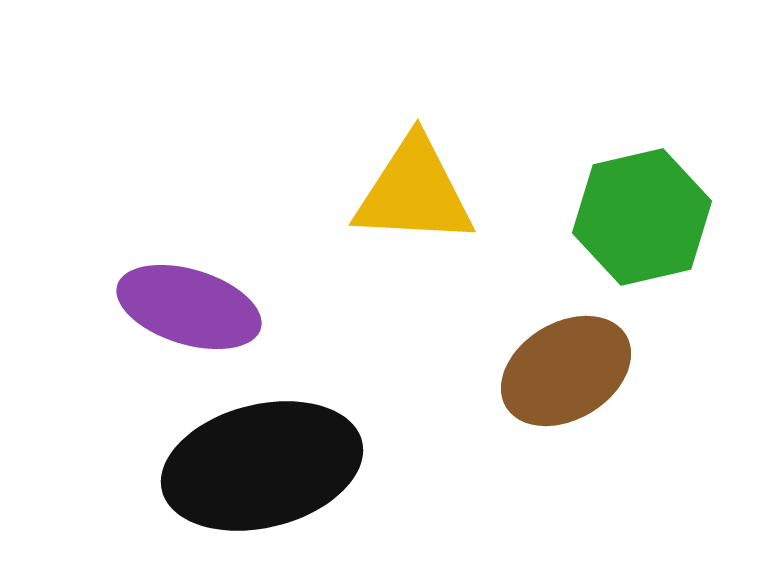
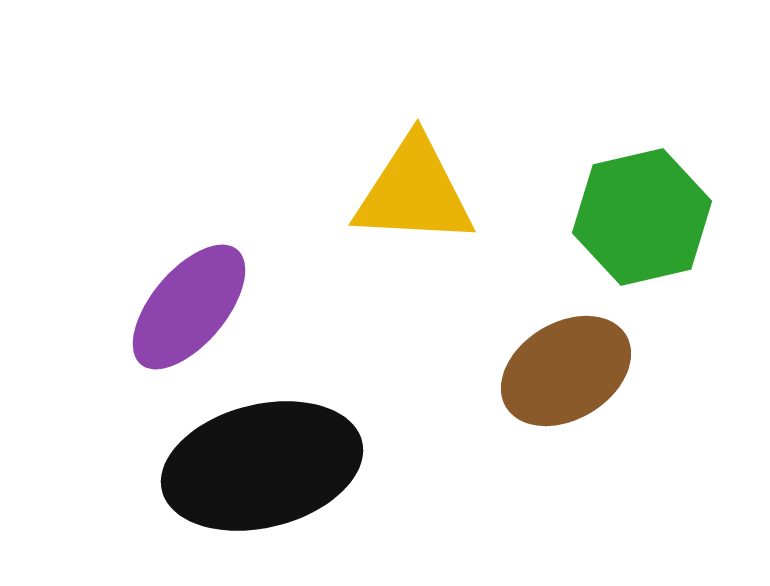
purple ellipse: rotated 67 degrees counterclockwise
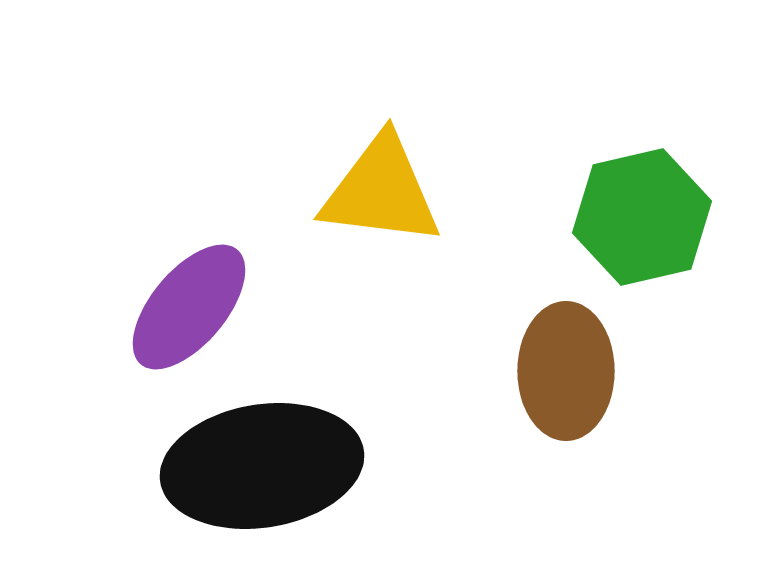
yellow triangle: moved 33 px left, 1 px up; rotated 4 degrees clockwise
brown ellipse: rotated 59 degrees counterclockwise
black ellipse: rotated 5 degrees clockwise
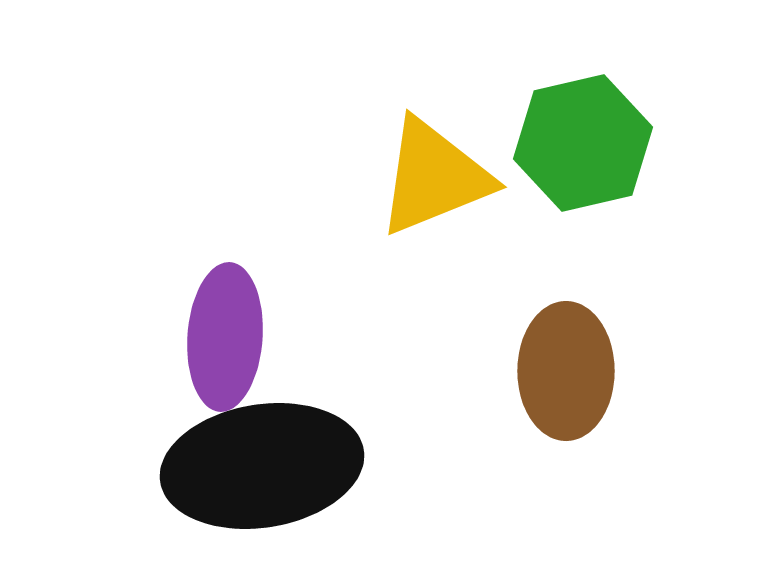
yellow triangle: moved 53 px right, 14 px up; rotated 29 degrees counterclockwise
green hexagon: moved 59 px left, 74 px up
purple ellipse: moved 36 px right, 30 px down; rotated 36 degrees counterclockwise
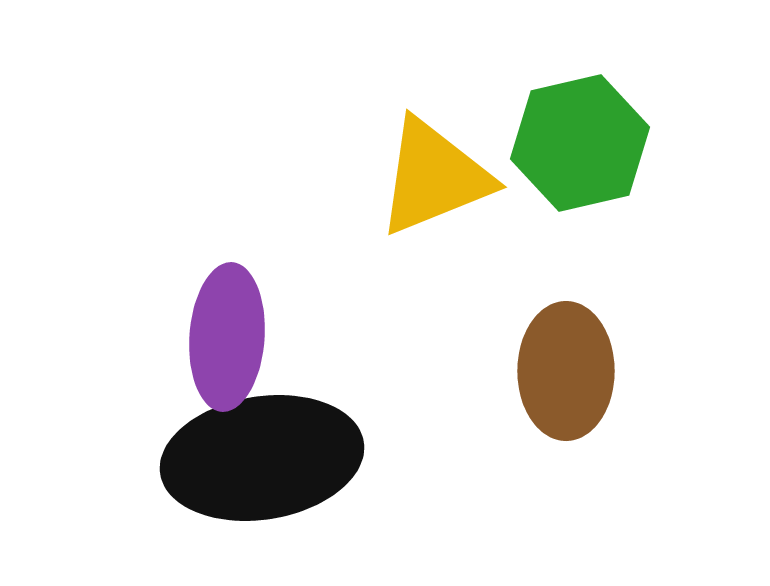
green hexagon: moved 3 px left
purple ellipse: moved 2 px right
black ellipse: moved 8 px up
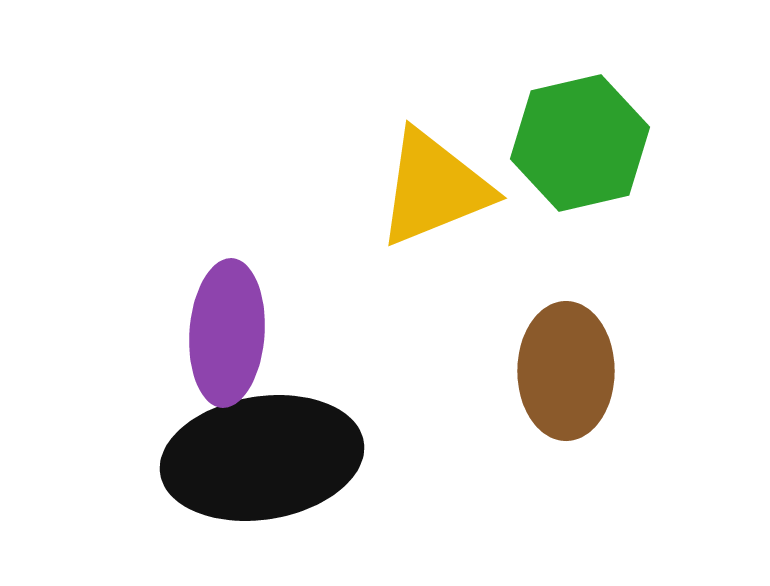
yellow triangle: moved 11 px down
purple ellipse: moved 4 px up
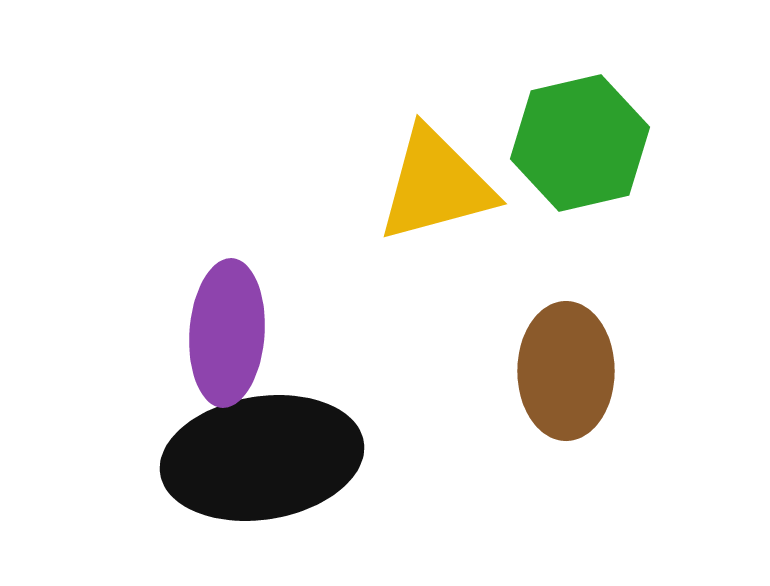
yellow triangle: moved 2 px right, 3 px up; rotated 7 degrees clockwise
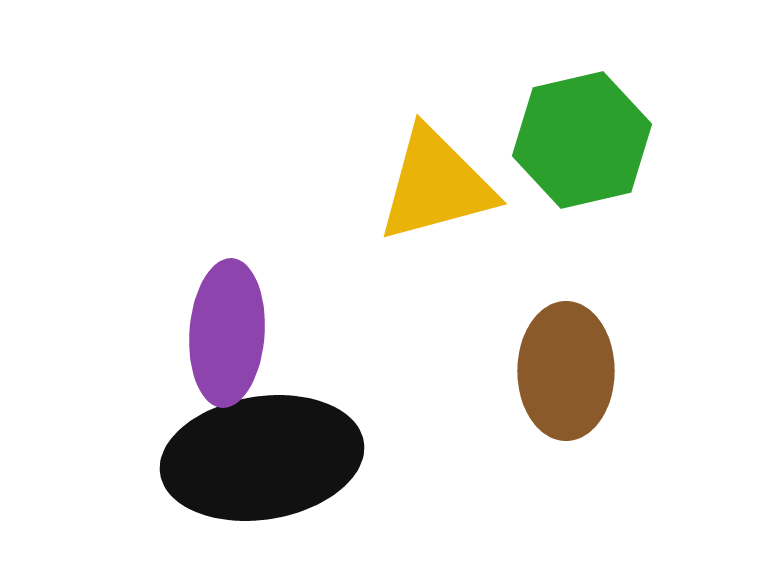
green hexagon: moved 2 px right, 3 px up
